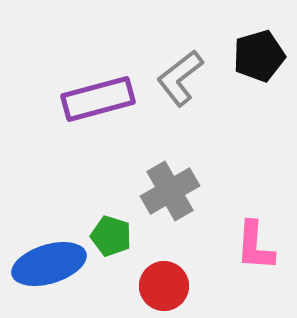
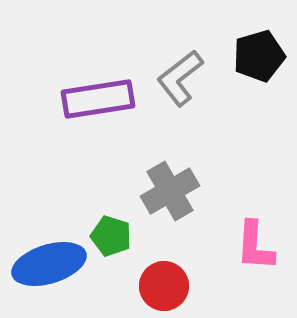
purple rectangle: rotated 6 degrees clockwise
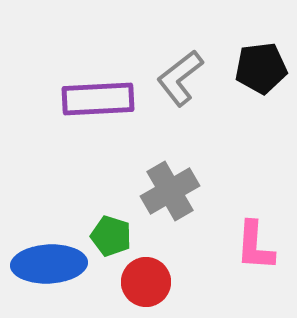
black pentagon: moved 2 px right, 12 px down; rotated 9 degrees clockwise
purple rectangle: rotated 6 degrees clockwise
blue ellipse: rotated 14 degrees clockwise
red circle: moved 18 px left, 4 px up
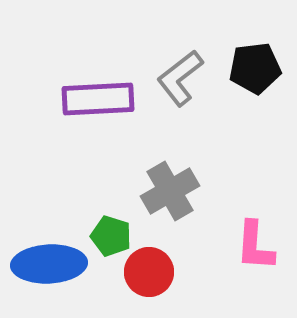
black pentagon: moved 6 px left
red circle: moved 3 px right, 10 px up
